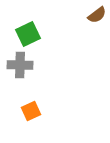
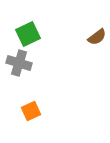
brown semicircle: moved 22 px down
gray cross: moved 1 px left, 2 px up; rotated 15 degrees clockwise
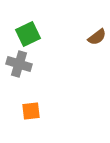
gray cross: moved 1 px down
orange square: rotated 18 degrees clockwise
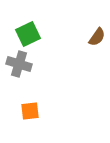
brown semicircle: rotated 18 degrees counterclockwise
orange square: moved 1 px left
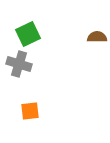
brown semicircle: rotated 126 degrees counterclockwise
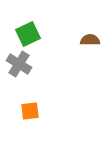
brown semicircle: moved 7 px left, 3 px down
gray cross: rotated 15 degrees clockwise
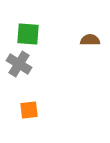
green square: rotated 30 degrees clockwise
orange square: moved 1 px left, 1 px up
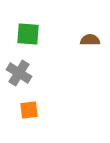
gray cross: moved 9 px down
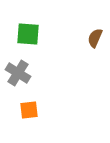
brown semicircle: moved 5 px right, 2 px up; rotated 66 degrees counterclockwise
gray cross: moved 1 px left
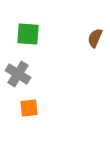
gray cross: moved 1 px down
orange square: moved 2 px up
